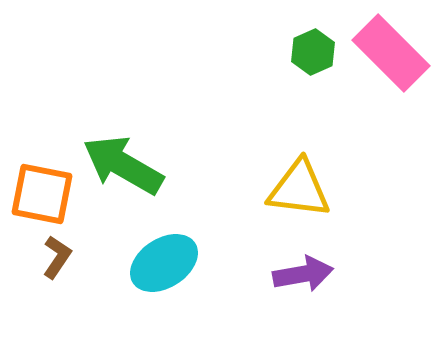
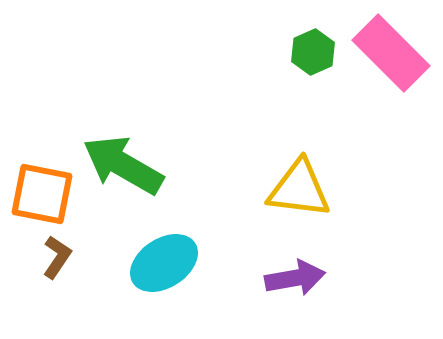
purple arrow: moved 8 px left, 4 px down
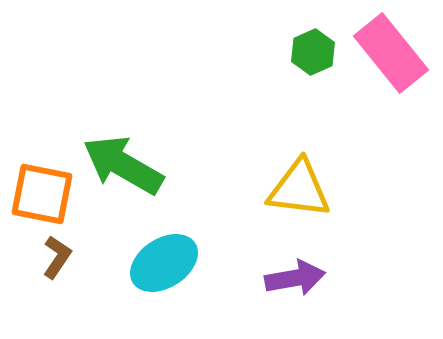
pink rectangle: rotated 6 degrees clockwise
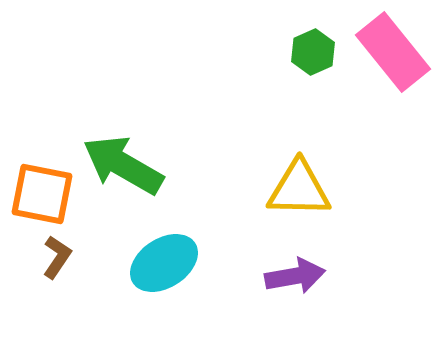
pink rectangle: moved 2 px right, 1 px up
yellow triangle: rotated 6 degrees counterclockwise
purple arrow: moved 2 px up
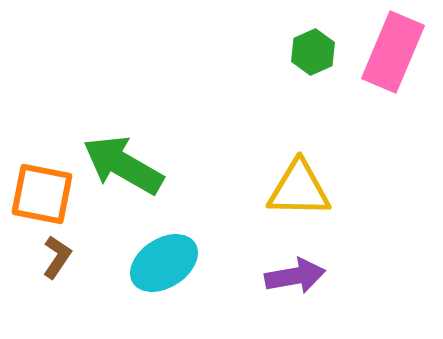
pink rectangle: rotated 62 degrees clockwise
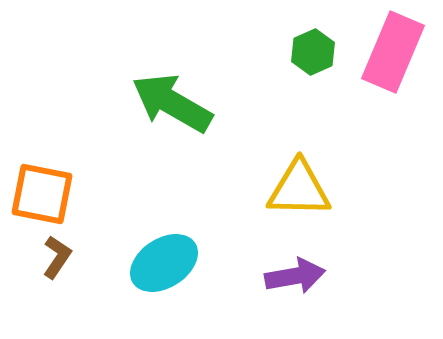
green arrow: moved 49 px right, 62 px up
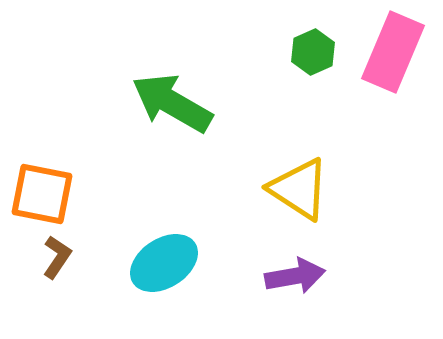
yellow triangle: rotated 32 degrees clockwise
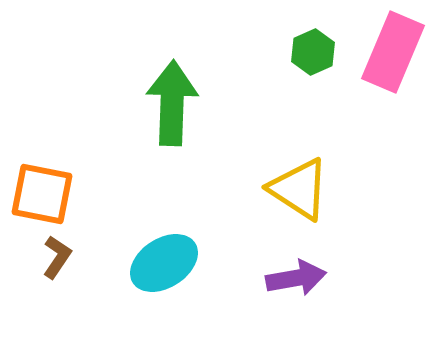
green arrow: rotated 62 degrees clockwise
purple arrow: moved 1 px right, 2 px down
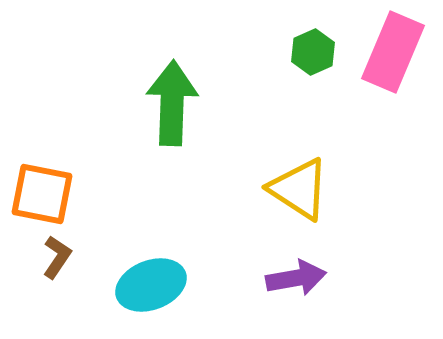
cyan ellipse: moved 13 px left, 22 px down; rotated 12 degrees clockwise
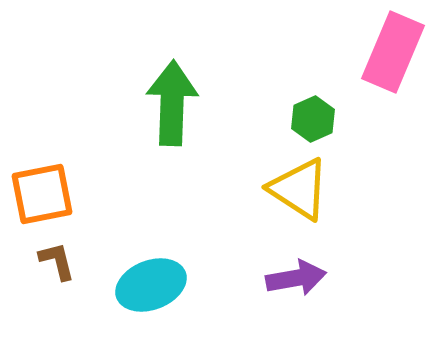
green hexagon: moved 67 px down
orange square: rotated 22 degrees counterclockwise
brown L-shape: moved 4 px down; rotated 48 degrees counterclockwise
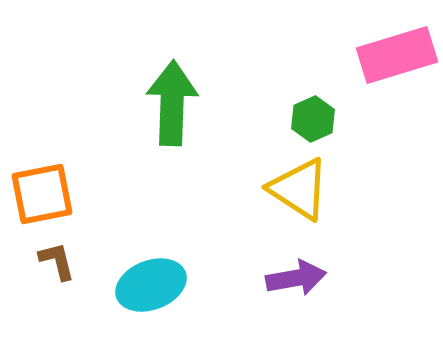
pink rectangle: moved 4 px right, 3 px down; rotated 50 degrees clockwise
